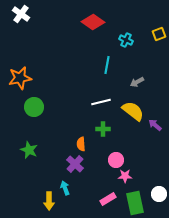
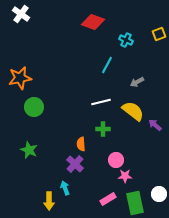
red diamond: rotated 15 degrees counterclockwise
cyan line: rotated 18 degrees clockwise
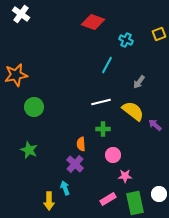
orange star: moved 4 px left, 3 px up
gray arrow: moved 2 px right; rotated 24 degrees counterclockwise
pink circle: moved 3 px left, 5 px up
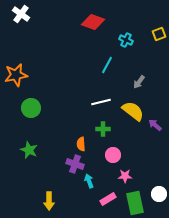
green circle: moved 3 px left, 1 px down
purple cross: rotated 24 degrees counterclockwise
cyan arrow: moved 24 px right, 7 px up
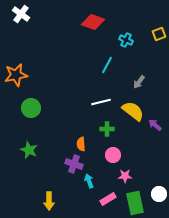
green cross: moved 4 px right
purple cross: moved 1 px left
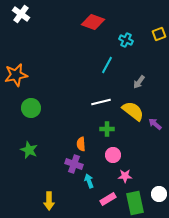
purple arrow: moved 1 px up
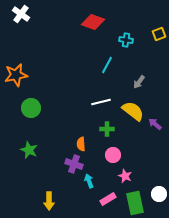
cyan cross: rotated 16 degrees counterclockwise
pink star: rotated 24 degrees clockwise
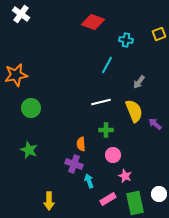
yellow semicircle: moved 1 px right; rotated 30 degrees clockwise
green cross: moved 1 px left, 1 px down
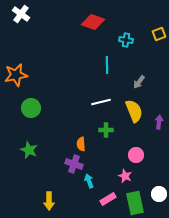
cyan line: rotated 30 degrees counterclockwise
purple arrow: moved 4 px right, 2 px up; rotated 56 degrees clockwise
pink circle: moved 23 px right
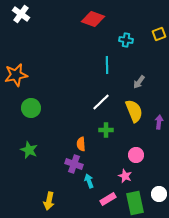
red diamond: moved 3 px up
white line: rotated 30 degrees counterclockwise
yellow arrow: rotated 12 degrees clockwise
